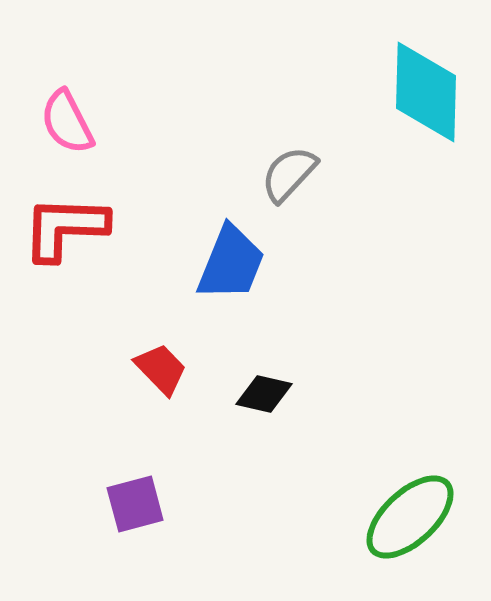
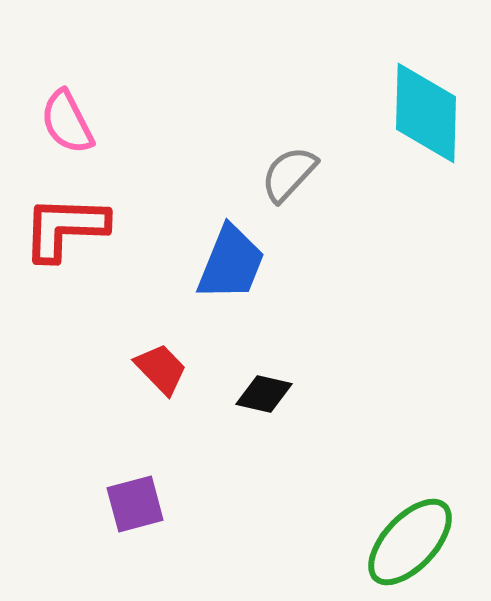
cyan diamond: moved 21 px down
green ellipse: moved 25 px down; rotated 4 degrees counterclockwise
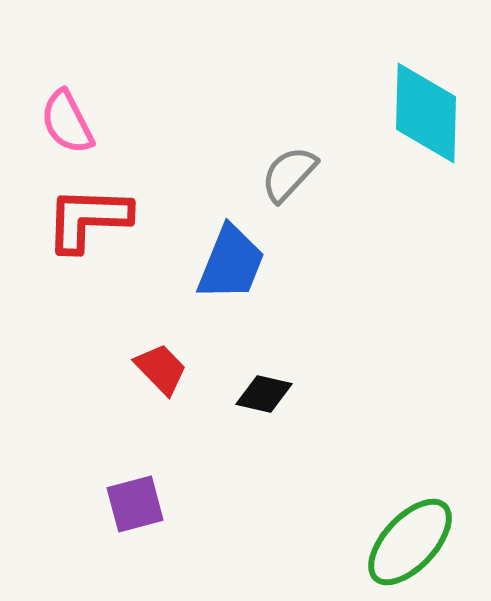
red L-shape: moved 23 px right, 9 px up
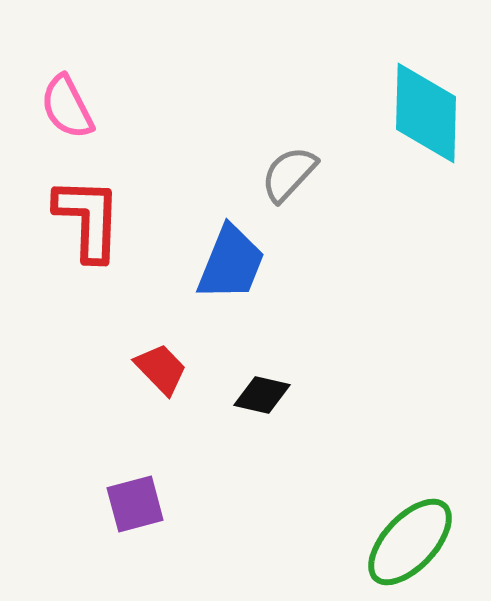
pink semicircle: moved 15 px up
red L-shape: rotated 90 degrees clockwise
black diamond: moved 2 px left, 1 px down
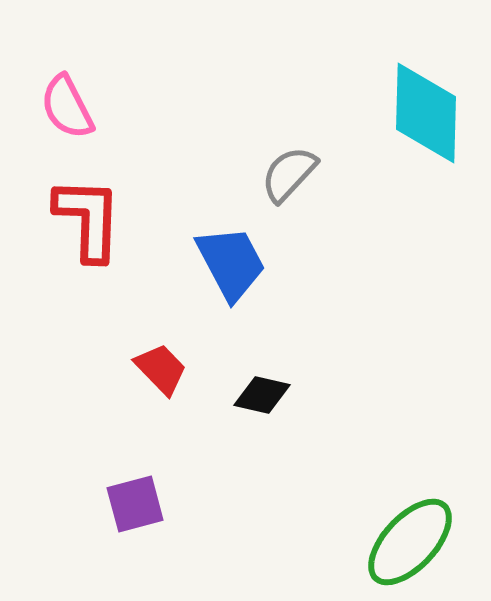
blue trapezoid: rotated 50 degrees counterclockwise
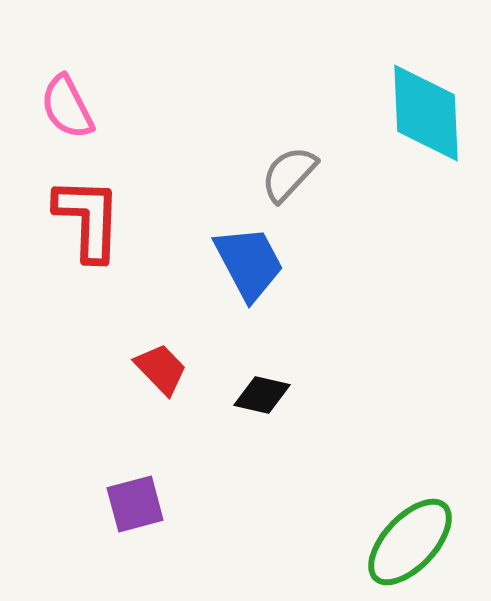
cyan diamond: rotated 4 degrees counterclockwise
blue trapezoid: moved 18 px right
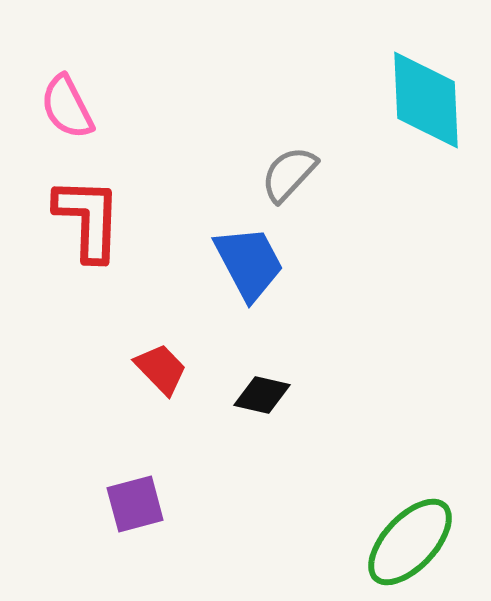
cyan diamond: moved 13 px up
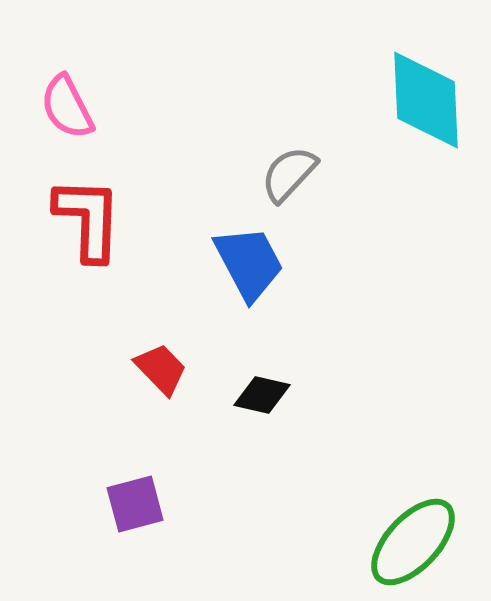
green ellipse: moved 3 px right
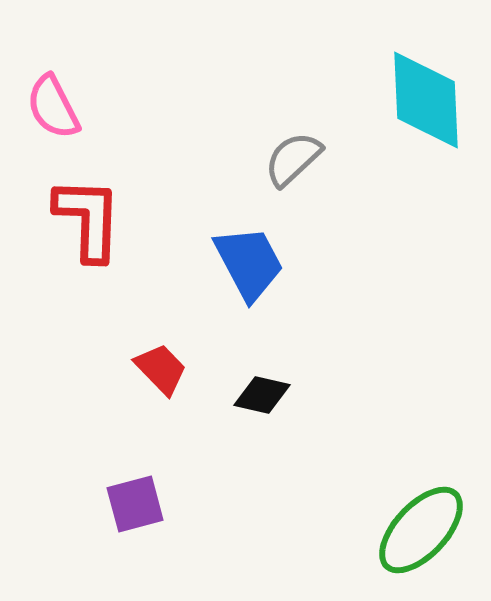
pink semicircle: moved 14 px left
gray semicircle: moved 4 px right, 15 px up; rotated 4 degrees clockwise
green ellipse: moved 8 px right, 12 px up
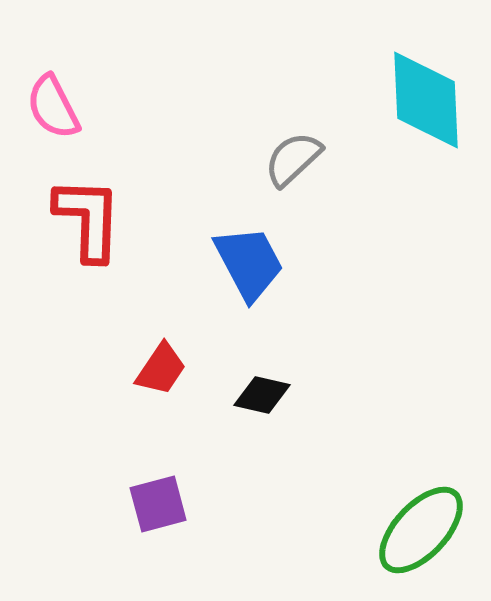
red trapezoid: rotated 78 degrees clockwise
purple square: moved 23 px right
